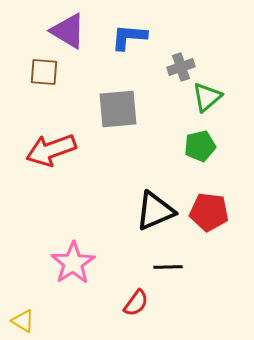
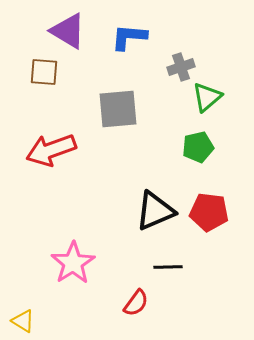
green pentagon: moved 2 px left, 1 px down
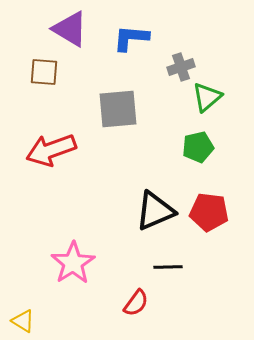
purple triangle: moved 2 px right, 2 px up
blue L-shape: moved 2 px right, 1 px down
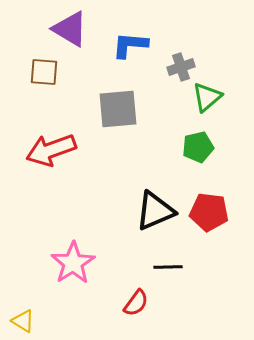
blue L-shape: moved 1 px left, 7 px down
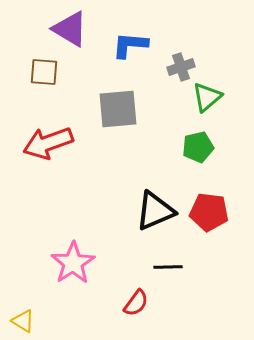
red arrow: moved 3 px left, 7 px up
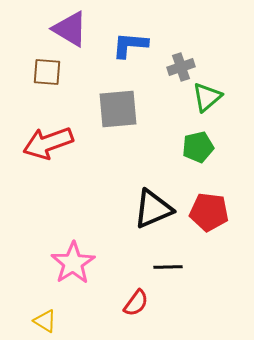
brown square: moved 3 px right
black triangle: moved 2 px left, 2 px up
yellow triangle: moved 22 px right
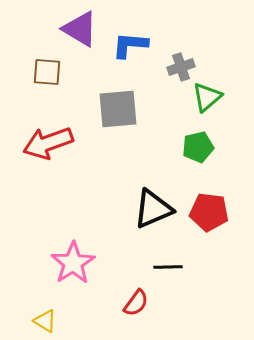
purple triangle: moved 10 px right
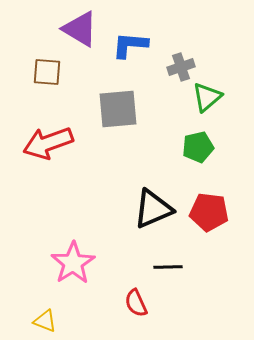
red semicircle: rotated 120 degrees clockwise
yellow triangle: rotated 10 degrees counterclockwise
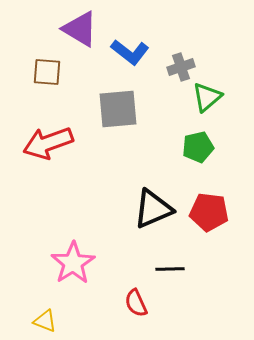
blue L-shape: moved 7 px down; rotated 147 degrees counterclockwise
black line: moved 2 px right, 2 px down
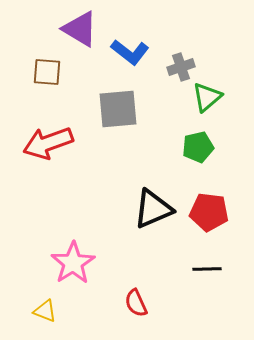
black line: moved 37 px right
yellow triangle: moved 10 px up
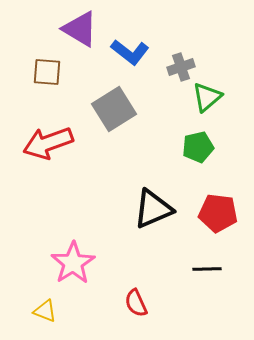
gray square: moved 4 px left; rotated 27 degrees counterclockwise
red pentagon: moved 9 px right, 1 px down
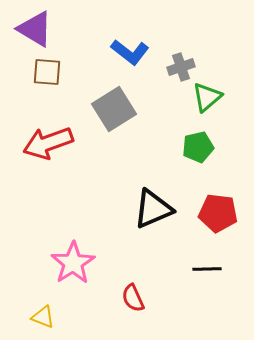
purple triangle: moved 45 px left
red semicircle: moved 3 px left, 5 px up
yellow triangle: moved 2 px left, 6 px down
